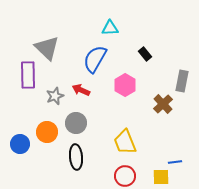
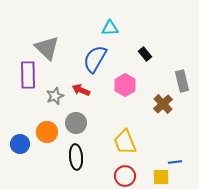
gray rectangle: rotated 25 degrees counterclockwise
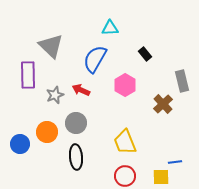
gray triangle: moved 4 px right, 2 px up
gray star: moved 1 px up
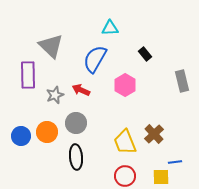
brown cross: moved 9 px left, 30 px down
blue circle: moved 1 px right, 8 px up
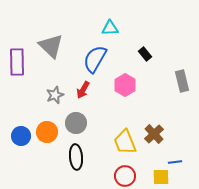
purple rectangle: moved 11 px left, 13 px up
red arrow: moved 2 px right; rotated 84 degrees counterclockwise
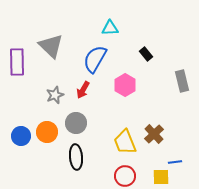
black rectangle: moved 1 px right
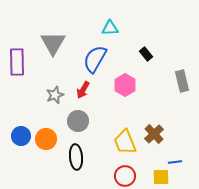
gray triangle: moved 2 px right, 3 px up; rotated 16 degrees clockwise
gray circle: moved 2 px right, 2 px up
orange circle: moved 1 px left, 7 px down
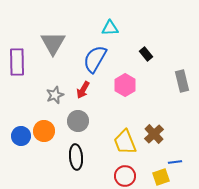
orange circle: moved 2 px left, 8 px up
yellow square: rotated 18 degrees counterclockwise
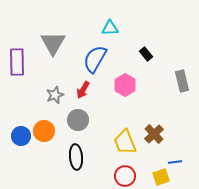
gray circle: moved 1 px up
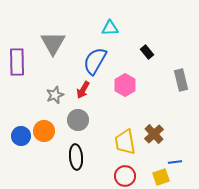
black rectangle: moved 1 px right, 2 px up
blue semicircle: moved 2 px down
gray rectangle: moved 1 px left, 1 px up
yellow trapezoid: rotated 12 degrees clockwise
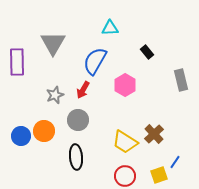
yellow trapezoid: rotated 48 degrees counterclockwise
blue line: rotated 48 degrees counterclockwise
yellow square: moved 2 px left, 2 px up
